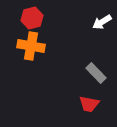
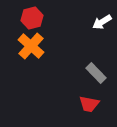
orange cross: rotated 32 degrees clockwise
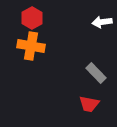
red hexagon: rotated 15 degrees counterclockwise
white arrow: rotated 24 degrees clockwise
orange cross: rotated 32 degrees counterclockwise
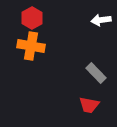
white arrow: moved 1 px left, 2 px up
red trapezoid: moved 1 px down
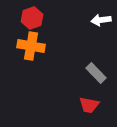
red hexagon: rotated 10 degrees clockwise
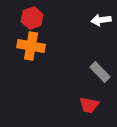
gray rectangle: moved 4 px right, 1 px up
